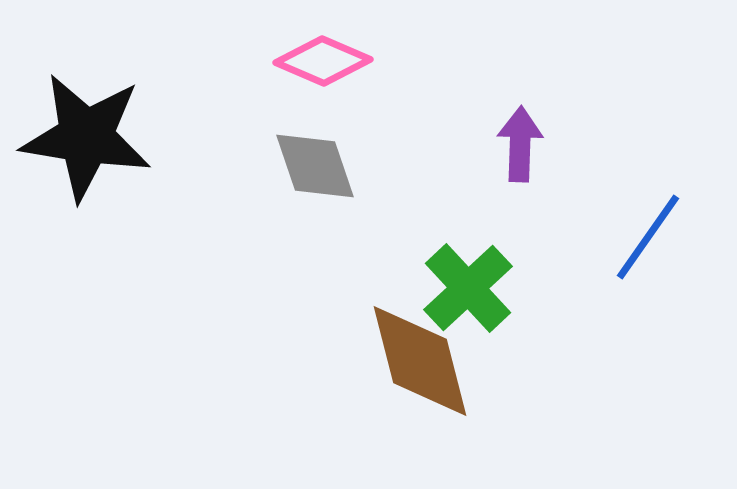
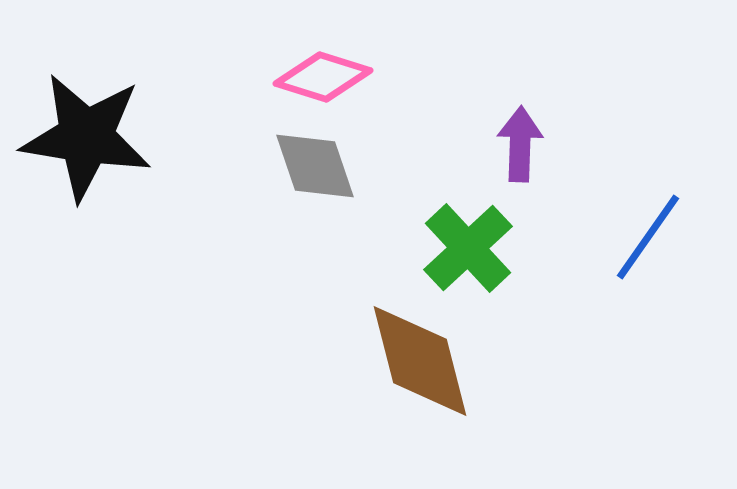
pink diamond: moved 16 px down; rotated 6 degrees counterclockwise
green cross: moved 40 px up
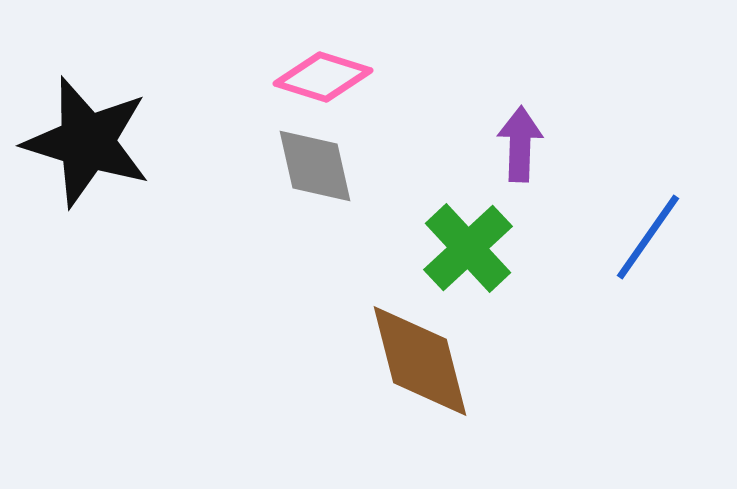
black star: moved 1 px right, 5 px down; rotated 8 degrees clockwise
gray diamond: rotated 6 degrees clockwise
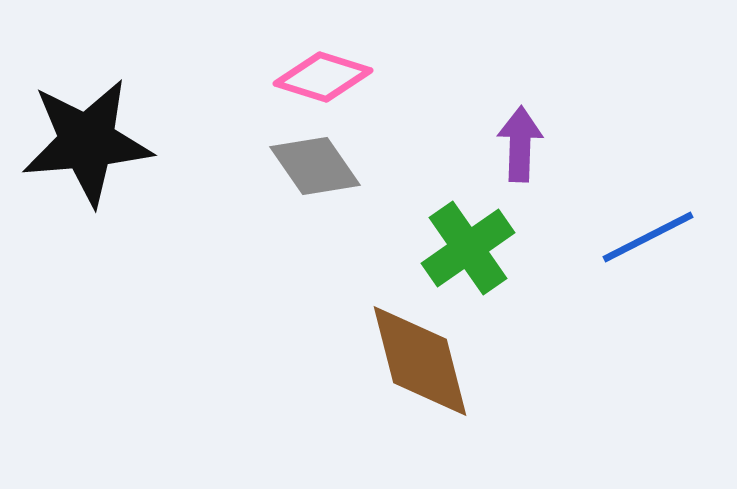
black star: rotated 22 degrees counterclockwise
gray diamond: rotated 22 degrees counterclockwise
blue line: rotated 28 degrees clockwise
green cross: rotated 8 degrees clockwise
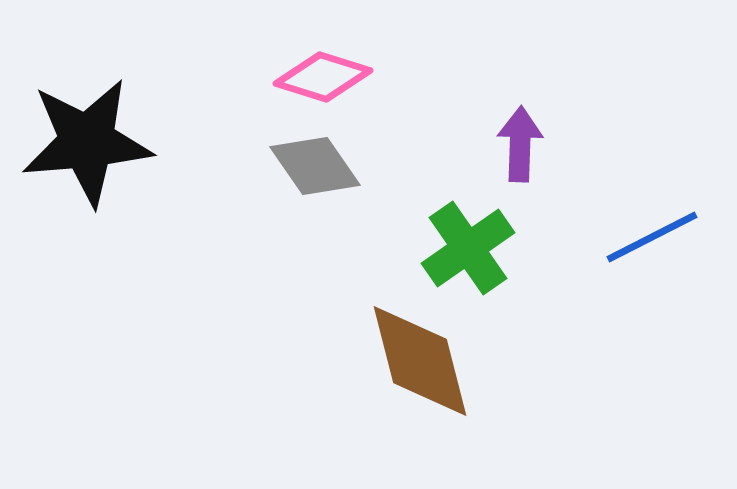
blue line: moved 4 px right
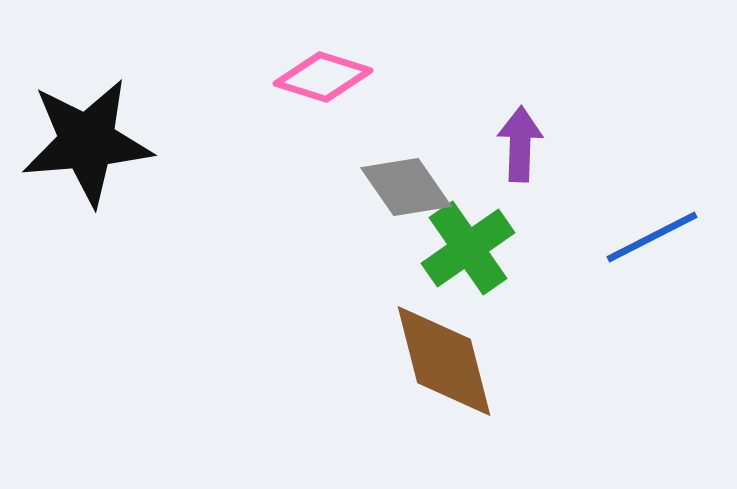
gray diamond: moved 91 px right, 21 px down
brown diamond: moved 24 px right
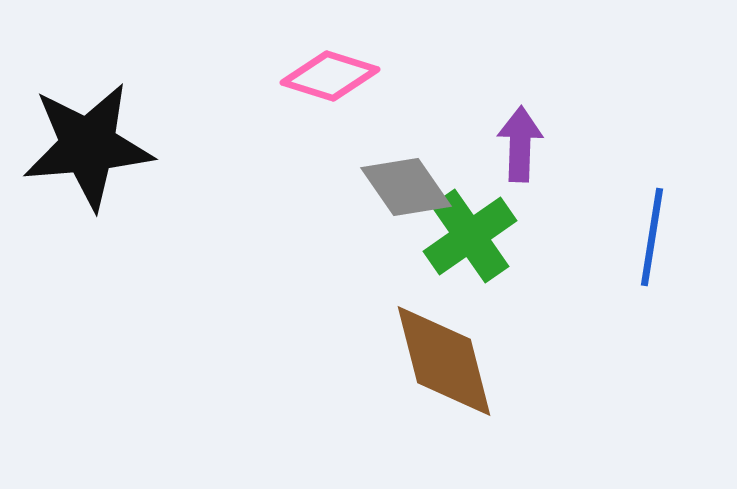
pink diamond: moved 7 px right, 1 px up
black star: moved 1 px right, 4 px down
blue line: rotated 54 degrees counterclockwise
green cross: moved 2 px right, 12 px up
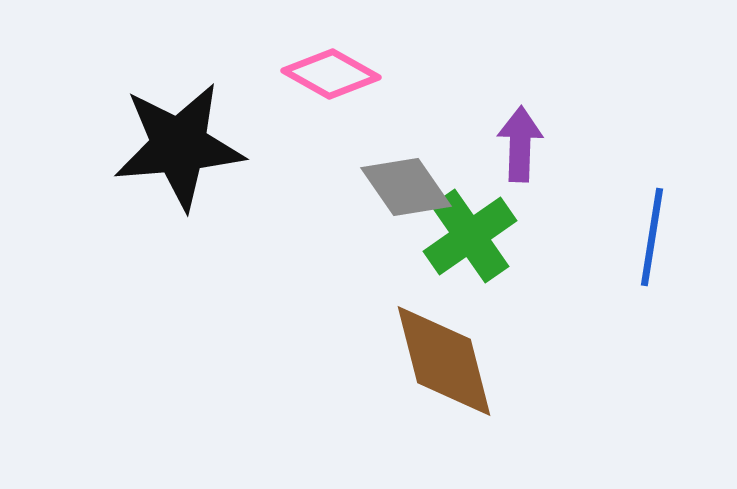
pink diamond: moved 1 px right, 2 px up; rotated 12 degrees clockwise
black star: moved 91 px right
